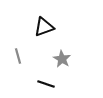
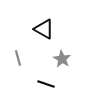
black triangle: moved 2 px down; rotated 50 degrees clockwise
gray line: moved 2 px down
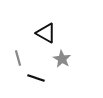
black triangle: moved 2 px right, 4 px down
black line: moved 10 px left, 6 px up
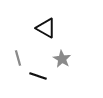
black triangle: moved 5 px up
black line: moved 2 px right, 2 px up
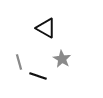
gray line: moved 1 px right, 4 px down
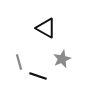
gray star: rotated 18 degrees clockwise
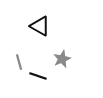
black triangle: moved 6 px left, 2 px up
